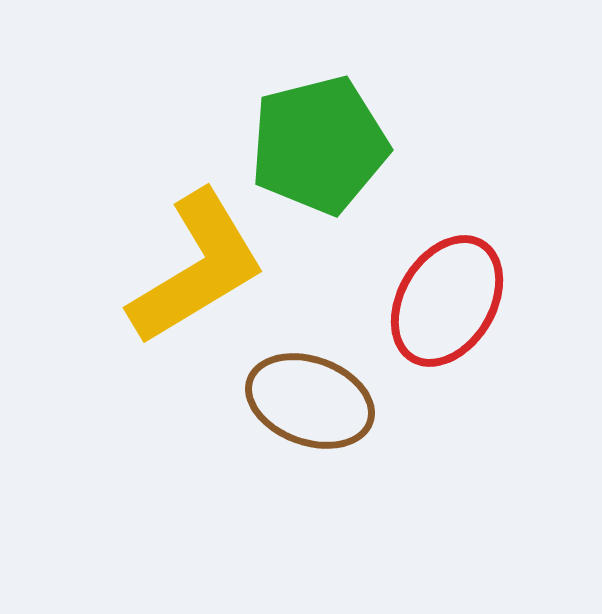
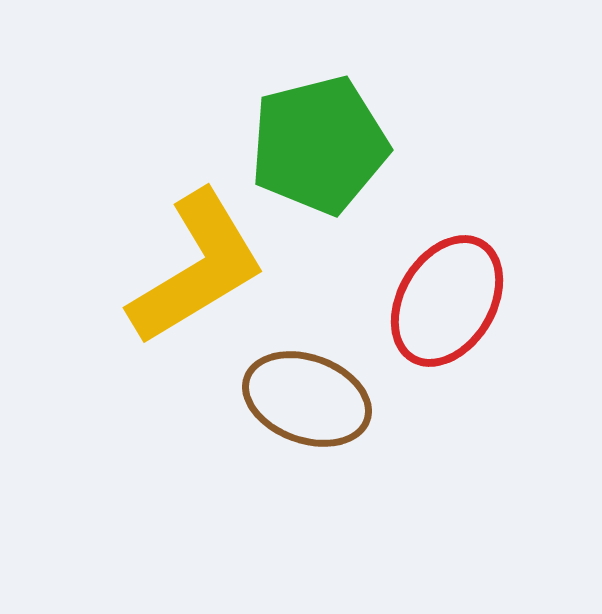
brown ellipse: moved 3 px left, 2 px up
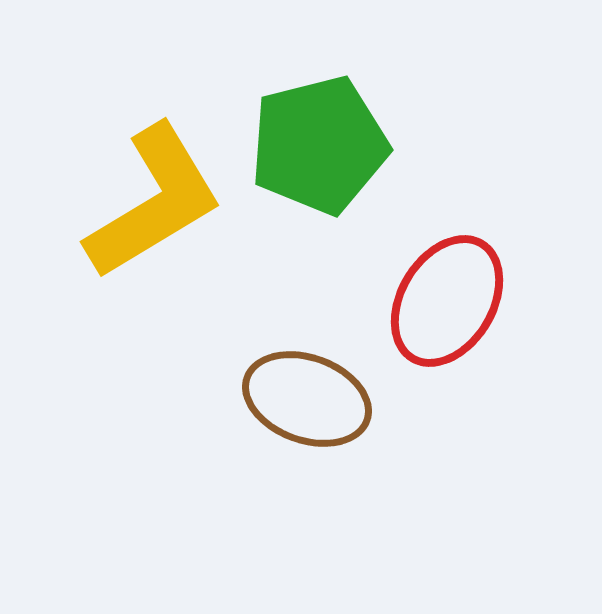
yellow L-shape: moved 43 px left, 66 px up
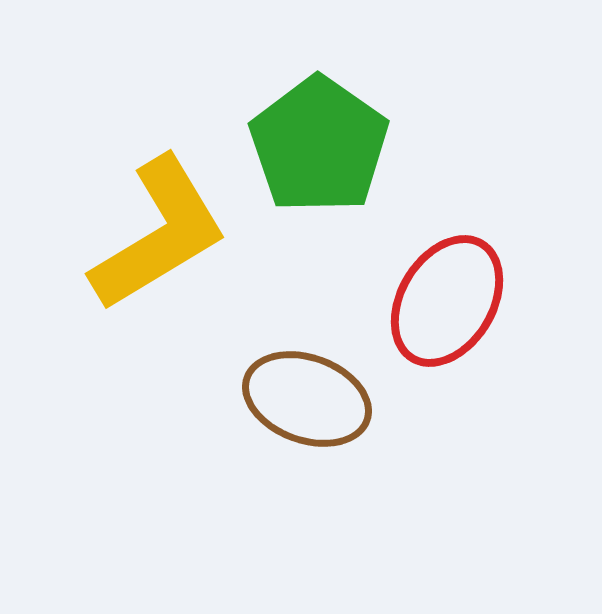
green pentagon: rotated 23 degrees counterclockwise
yellow L-shape: moved 5 px right, 32 px down
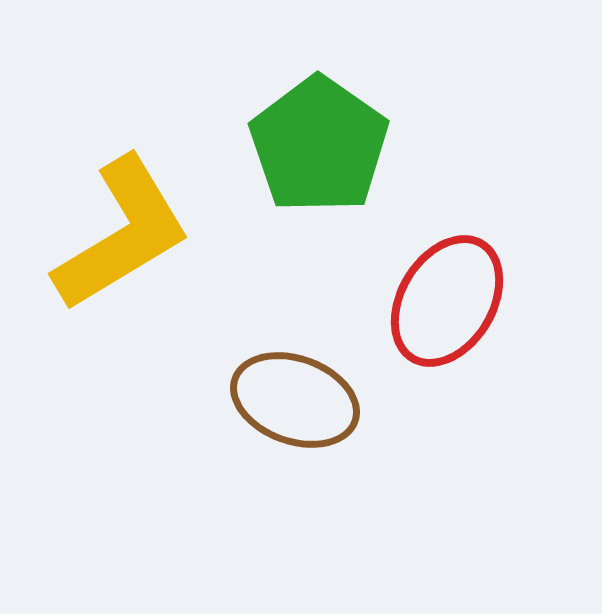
yellow L-shape: moved 37 px left
brown ellipse: moved 12 px left, 1 px down
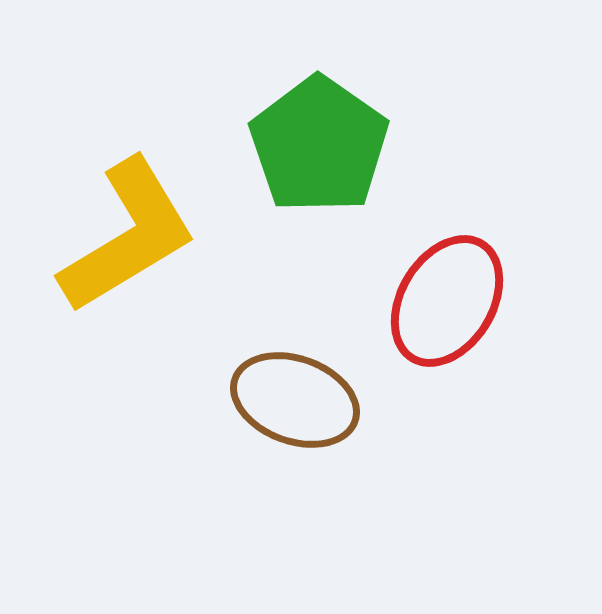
yellow L-shape: moved 6 px right, 2 px down
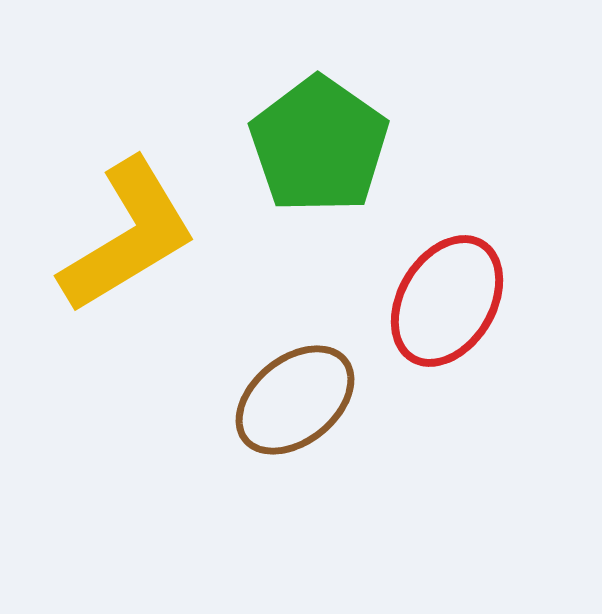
brown ellipse: rotated 59 degrees counterclockwise
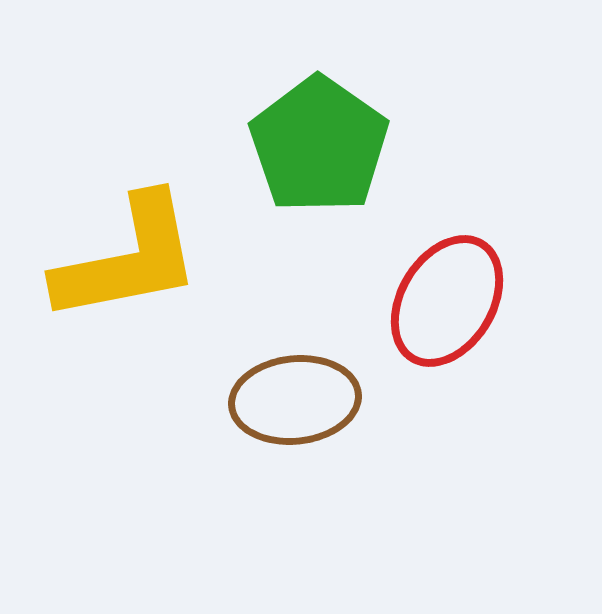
yellow L-shape: moved 23 px down; rotated 20 degrees clockwise
brown ellipse: rotated 33 degrees clockwise
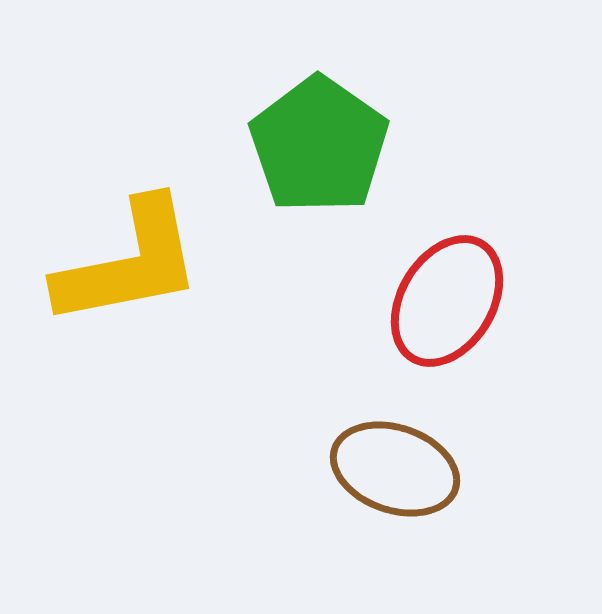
yellow L-shape: moved 1 px right, 4 px down
brown ellipse: moved 100 px right, 69 px down; rotated 25 degrees clockwise
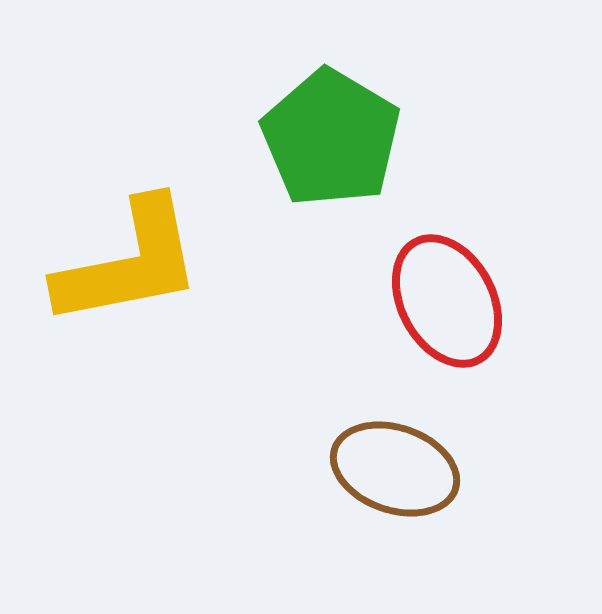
green pentagon: moved 12 px right, 7 px up; rotated 4 degrees counterclockwise
red ellipse: rotated 59 degrees counterclockwise
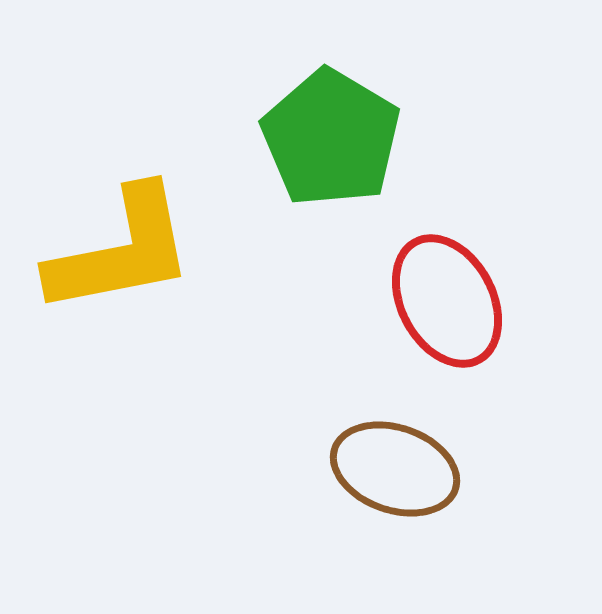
yellow L-shape: moved 8 px left, 12 px up
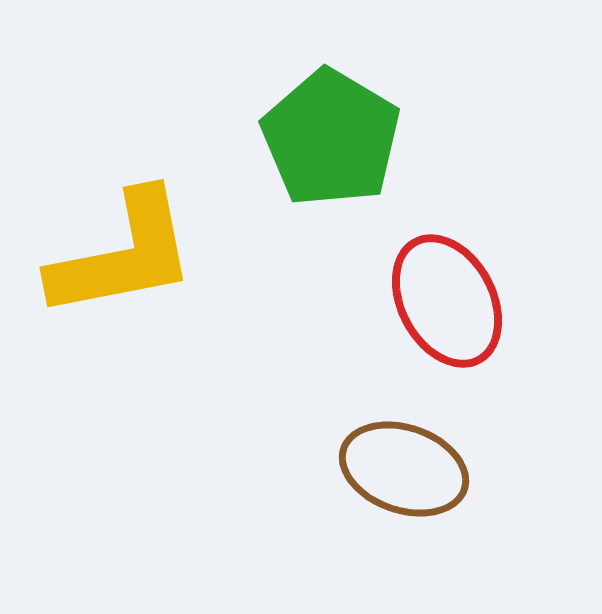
yellow L-shape: moved 2 px right, 4 px down
brown ellipse: moved 9 px right
